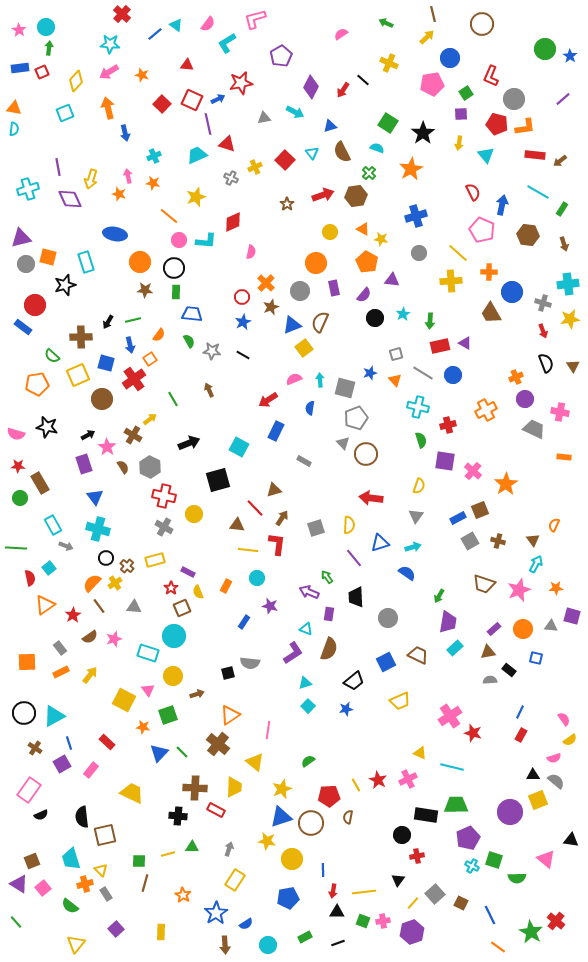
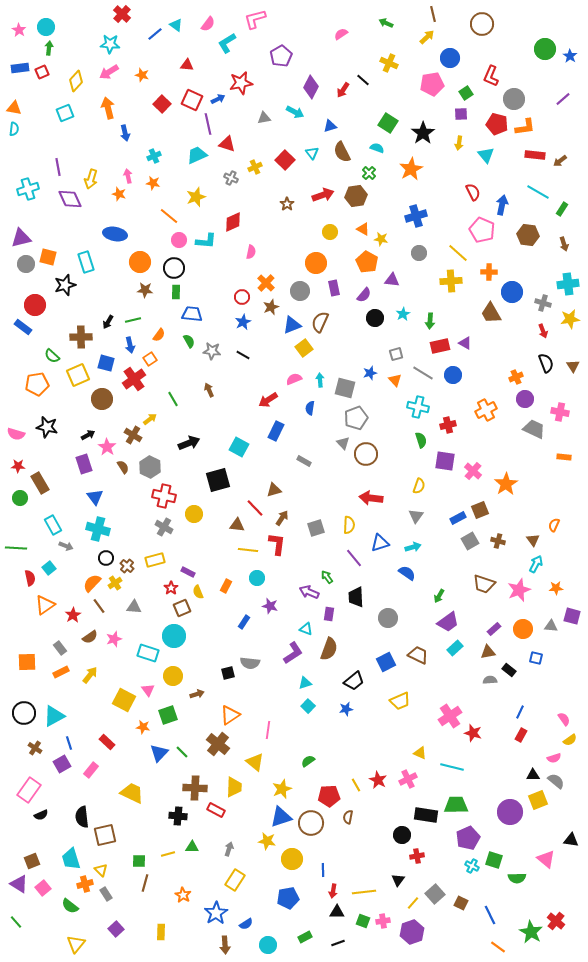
purple trapezoid at (448, 622): rotated 45 degrees clockwise
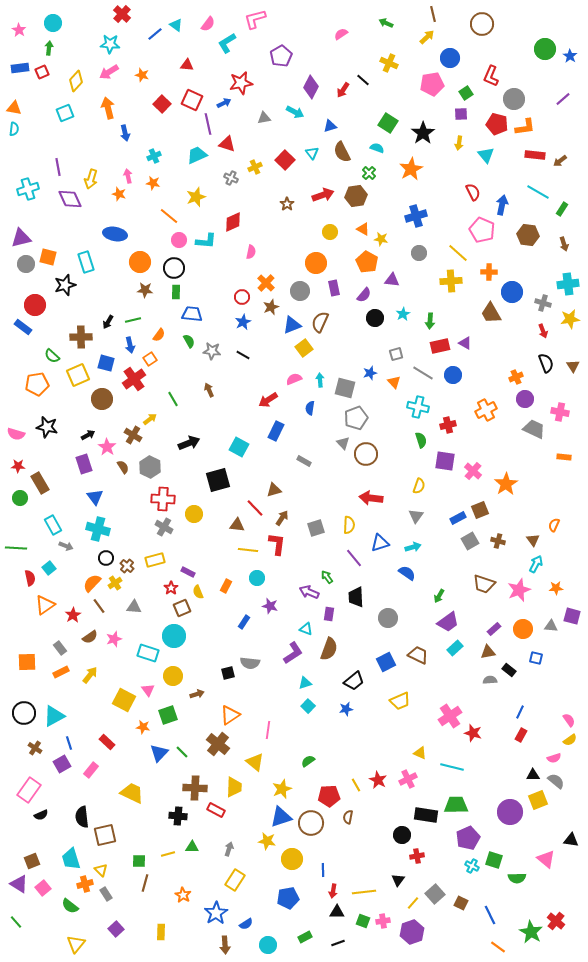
cyan circle at (46, 27): moved 7 px right, 4 px up
blue arrow at (218, 99): moved 6 px right, 4 px down
orange triangle at (395, 380): moved 1 px left, 2 px down
red cross at (164, 496): moved 1 px left, 3 px down; rotated 10 degrees counterclockwise
pink semicircle at (564, 719): moved 5 px right, 1 px down
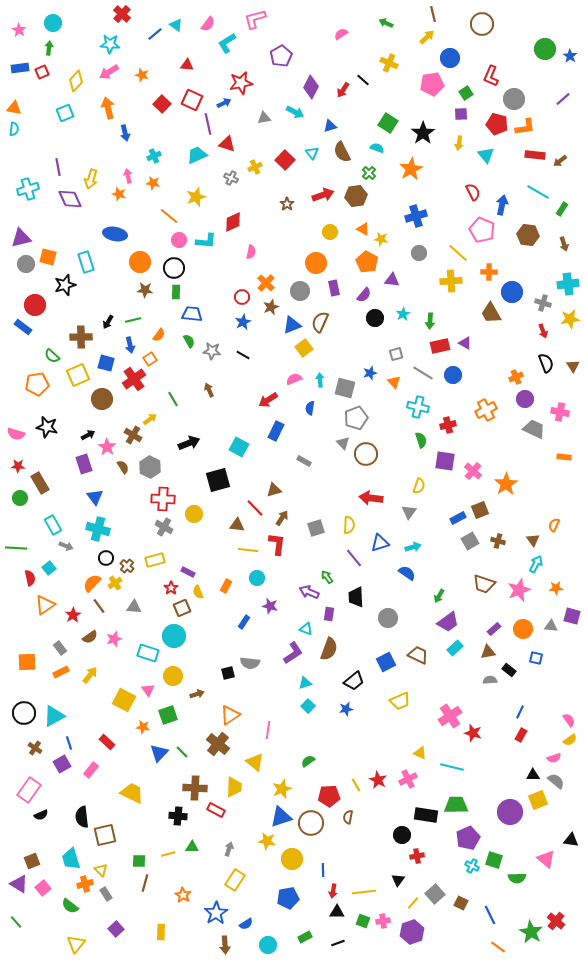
gray triangle at (416, 516): moved 7 px left, 4 px up
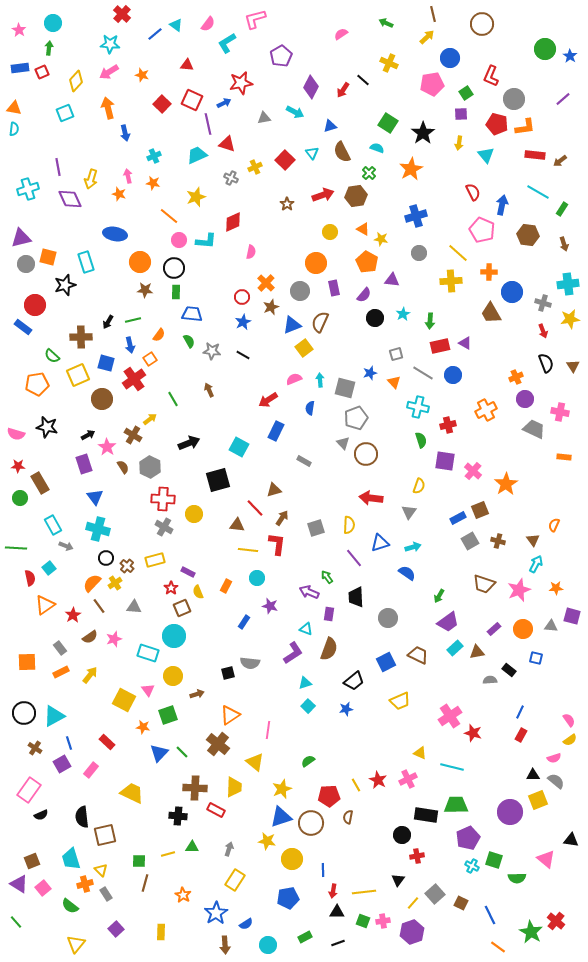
brown triangle at (488, 652): moved 11 px left
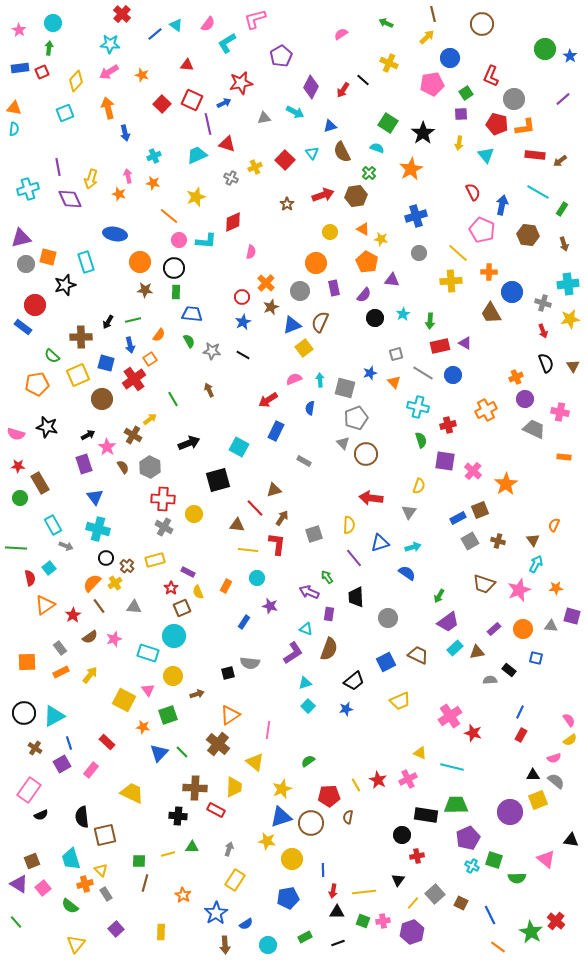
gray square at (316, 528): moved 2 px left, 6 px down
